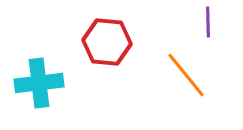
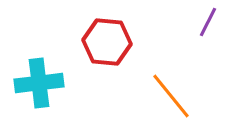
purple line: rotated 28 degrees clockwise
orange line: moved 15 px left, 21 px down
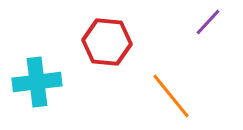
purple line: rotated 16 degrees clockwise
cyan cross: moved 2 px left, 1 px up
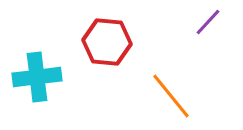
cyan cross: moved 5 px up
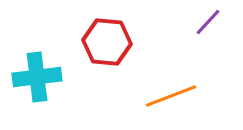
orange line: rotated 72 degrees counterclockwise
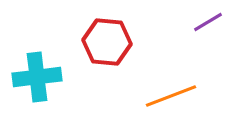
purple line: rotated 16 degrees clockwise
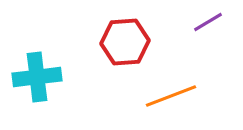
red hexagon: moved 18 px right; rotated 9 degrees counterclockwise
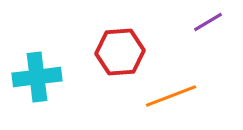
red hexagon: moved 5 px left, 10 px down
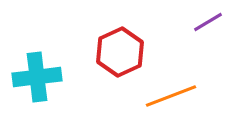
red hexagon: rotated 21 degrees counterclockwise
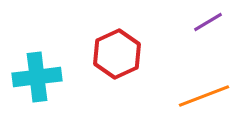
red hexagon: moved 3 px left, 2 px down
orange line: moved 33 px right
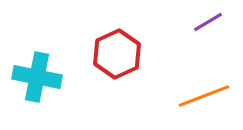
cyan cross: rotated 18 degrees clockwise
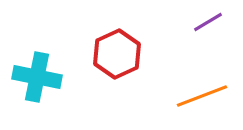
orange line: moved 2 px left
